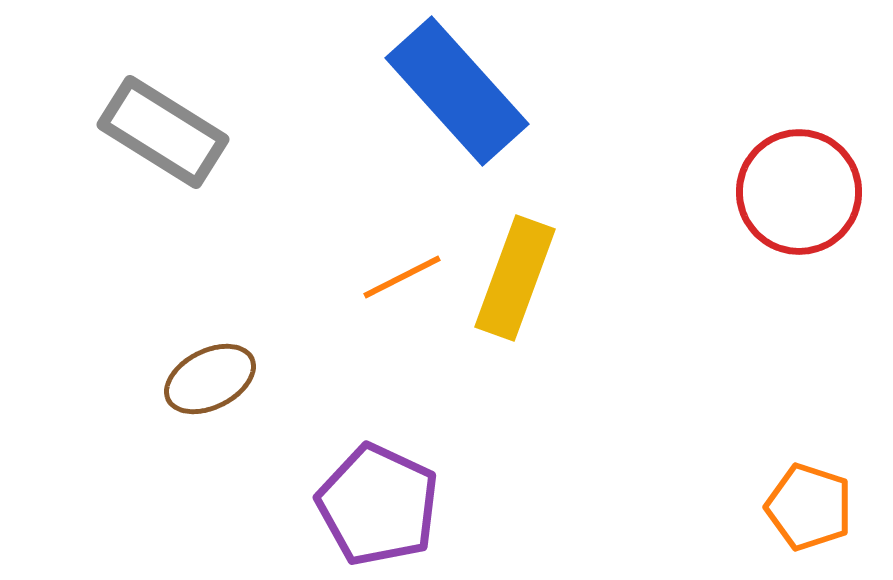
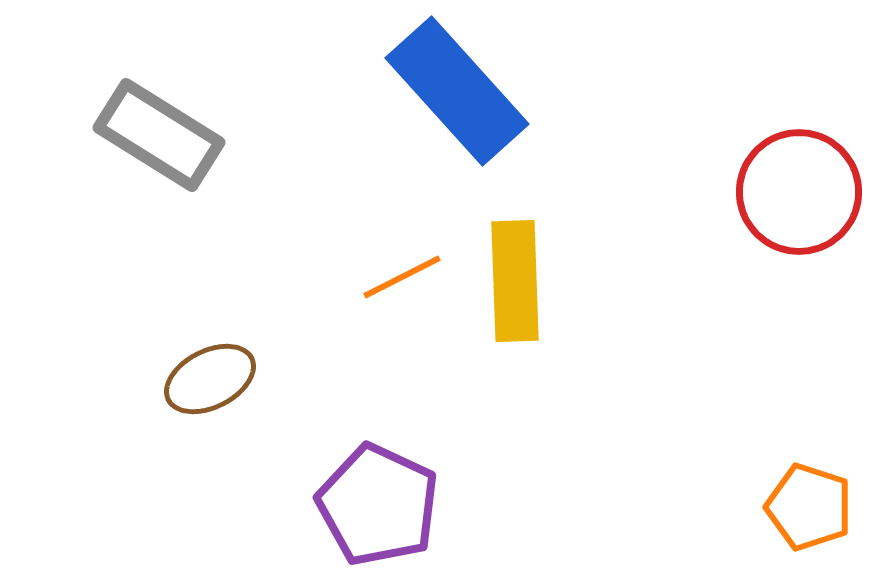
gray rectangle: moved 4 px left, 3 px down
yellow rectangle: moved 3 px down; rotated 22 degrees counterclockwise
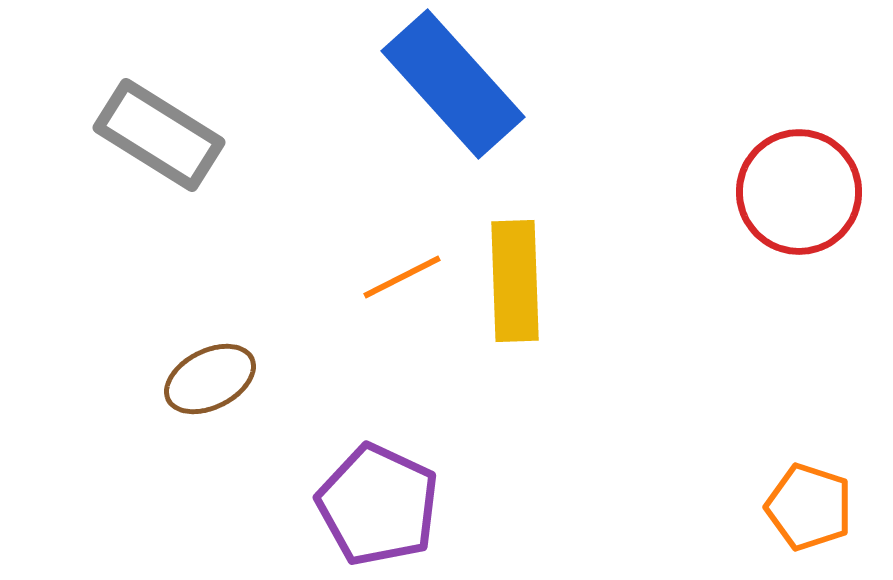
blue rectangle: moved 4 px left, 7 px up
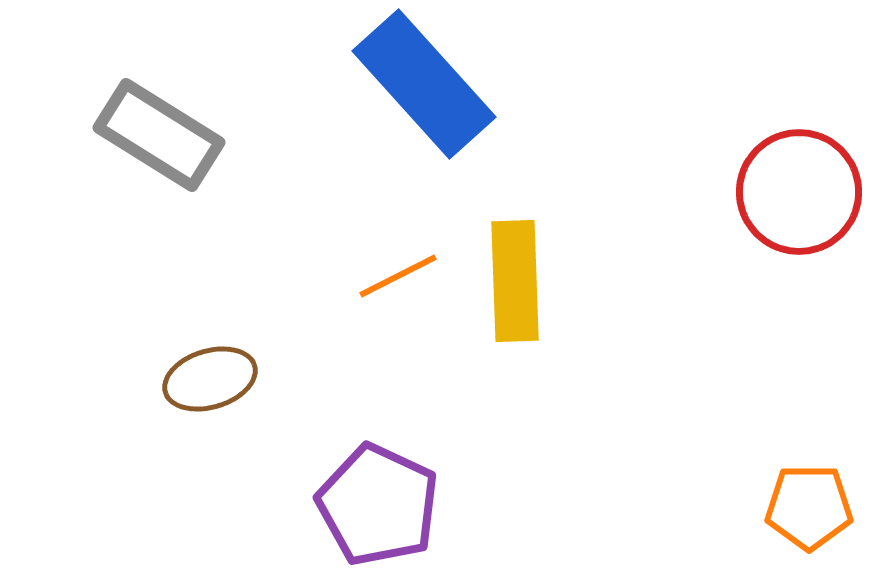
blue rectangle: moved 29 px left
orange line: moved 4 px left, 1 px up
brown ellipse: rotated 10 degrees clockwise
orange pentagon: rotated 18 degrees counterclockwise
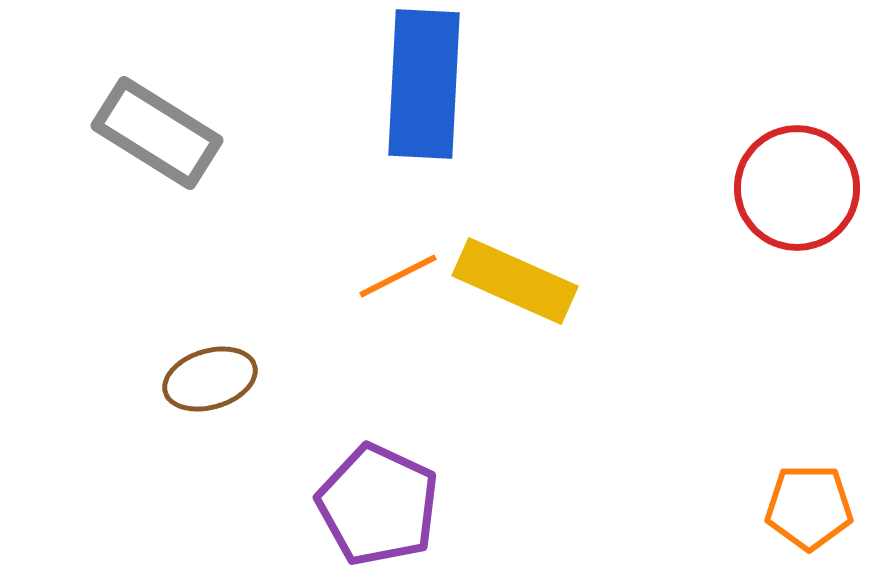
blue rectangle: rotated 45 degrees clockwise
gray rectangle: moved 2 px left, 2 px up
red circle: moved 2 px left, 4 px up
yellow rectangle: rotated 64 degrees counterclockwise
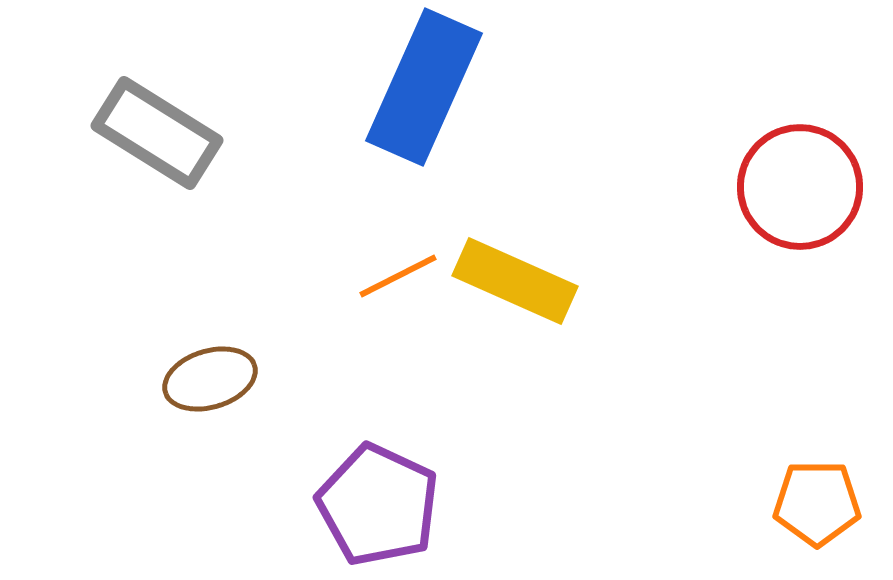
blue rectangle: moved 3 px down; rotated 21 degrees clockwise
red circle: moved 3 px right, 1 px up
orange pentagon: moved 8 px right, 4 px up
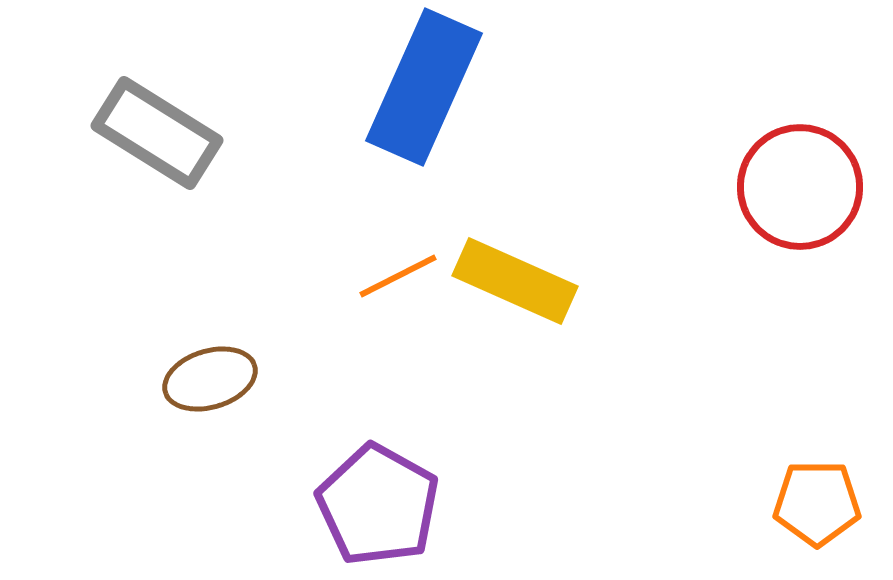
purple pentagon: rotated 4 degrees clockwise
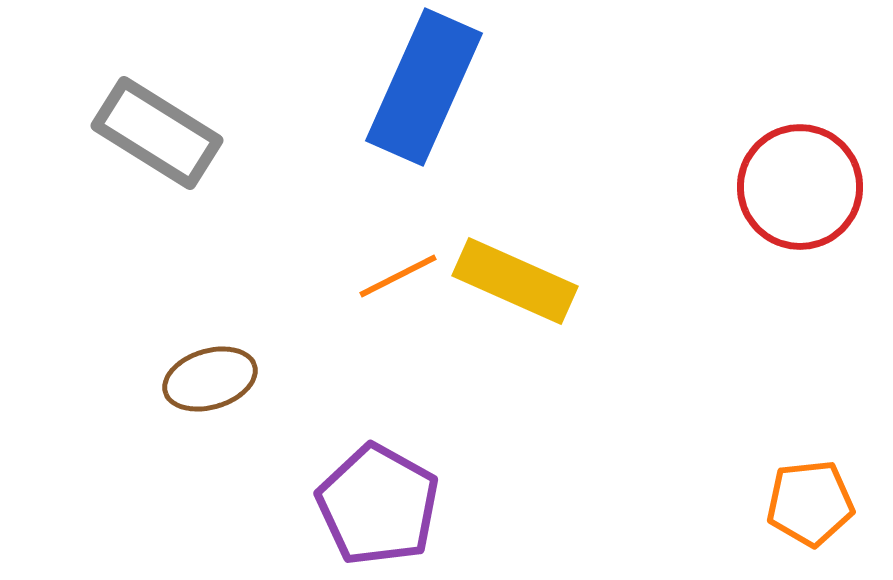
orange pentagon: moved 7 px left; rotated 6 degrees counterclockwise
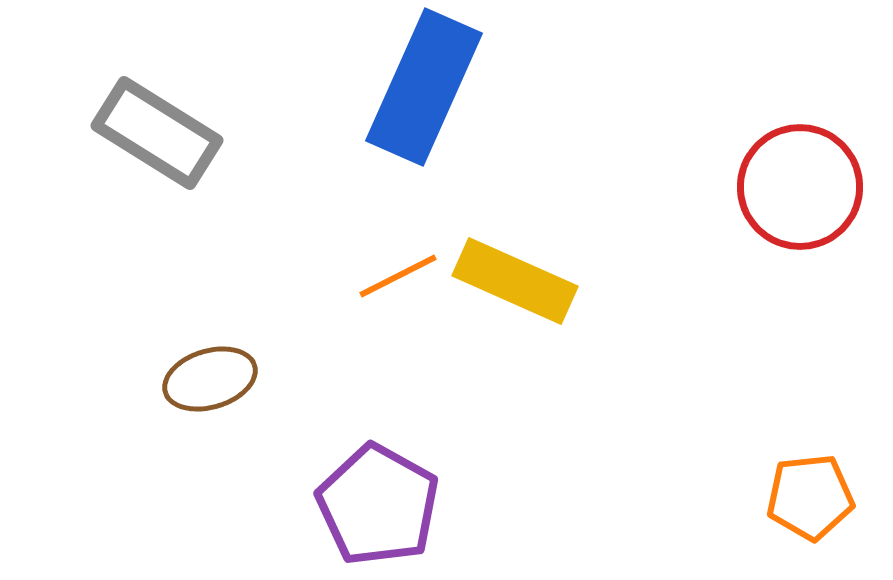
orange pentagon: moved 6 px up
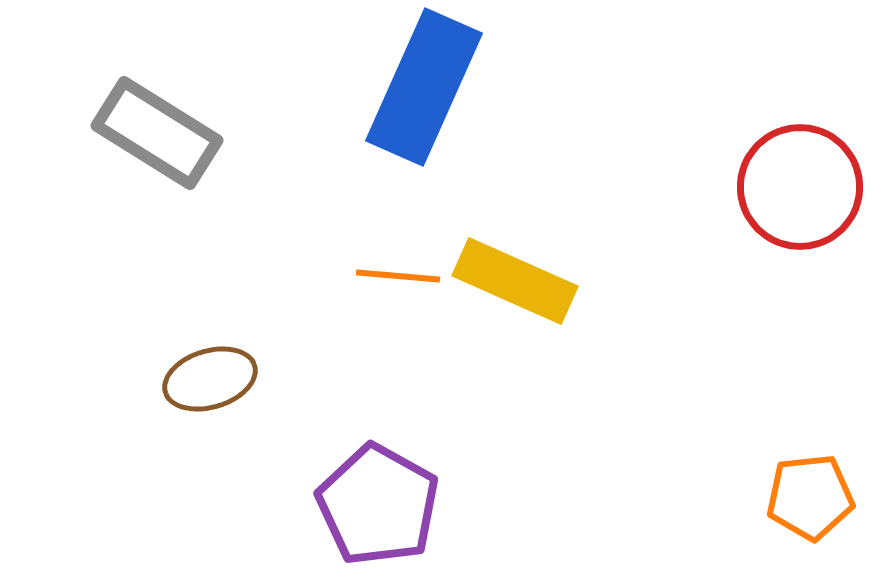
orange line: rotated 32 degrees clockwise
